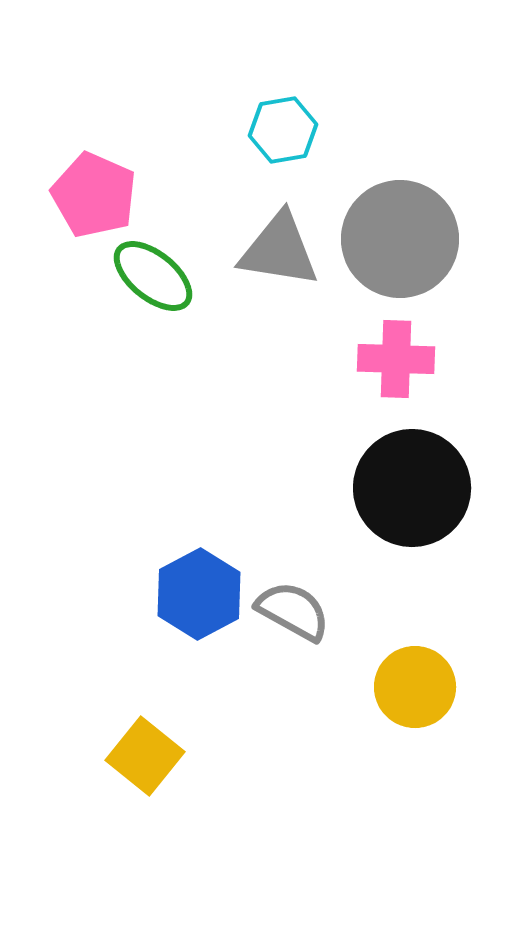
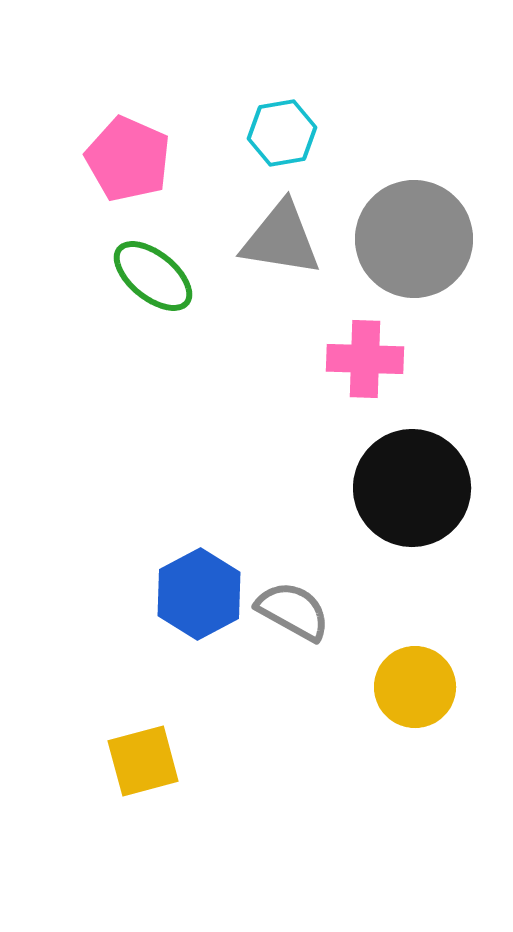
cyan hexagon: moved 1 px left, 3 px down
pink pentagon: moved 34 px right, 36 px up
gray circle: moved 14 px right
gray triangle: moved 2 px right, 11 px up
pink cross: moved 31 px left
yellow square: moved 2 px left, 5 px down; rotated 36 degrees clockwise
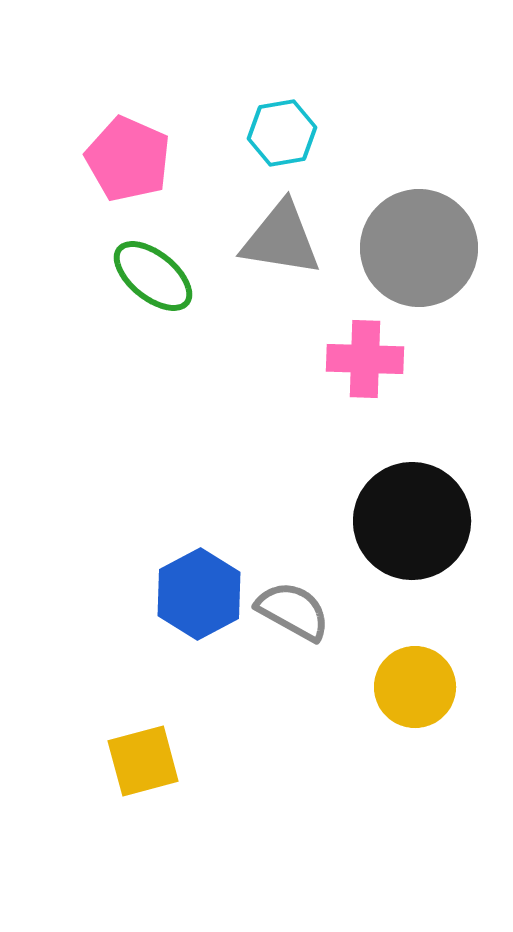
gray circle: moved 5 px right, 9 px down
black circle: moved 33 px down
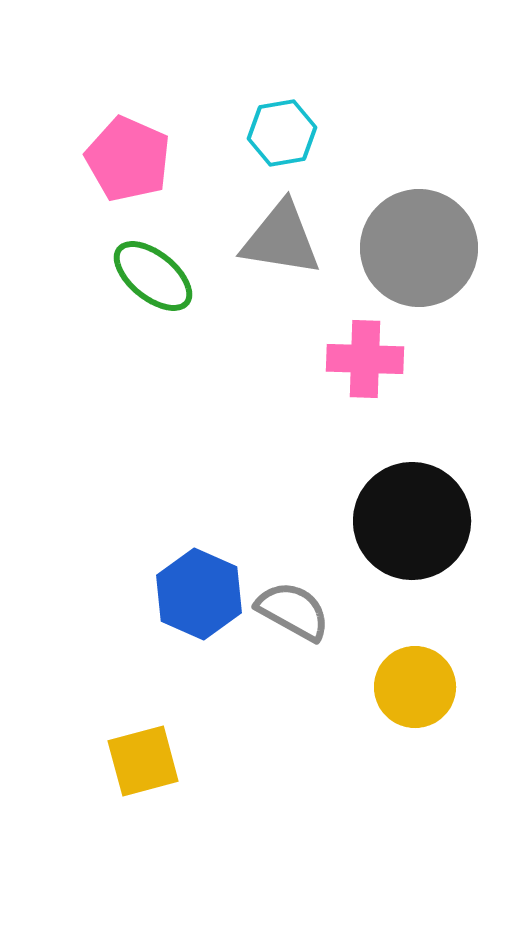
blue hexagon: rotated 8 degrees counterclockwise
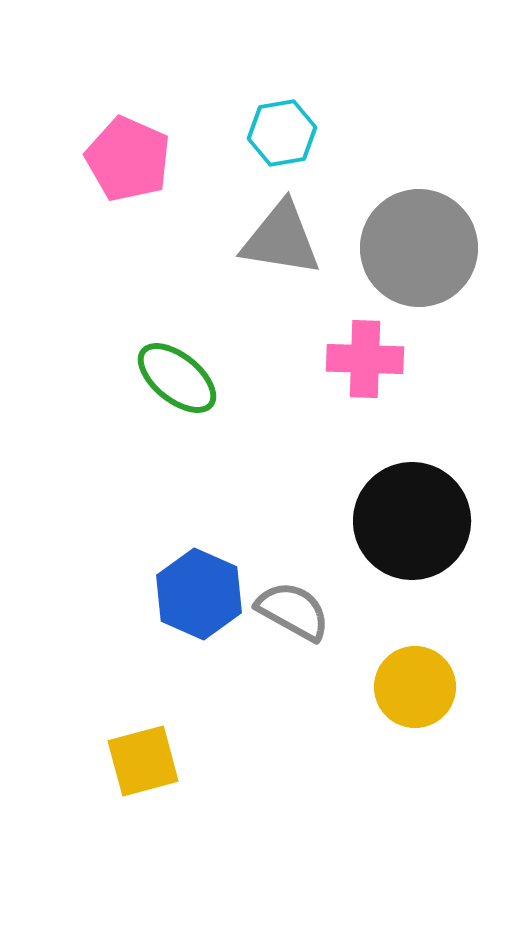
green ellipse: moved 24 px right, 102 px down
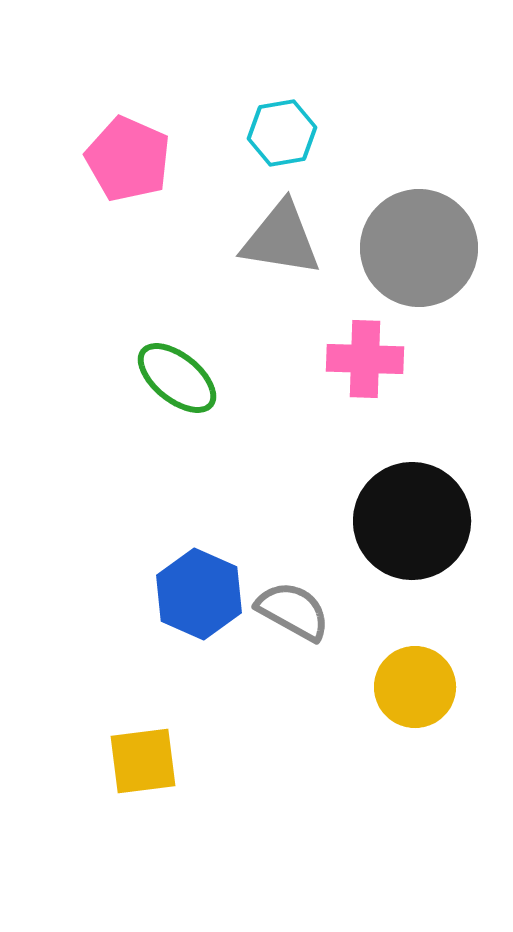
yellow square: rotated 8 degrees clockwise
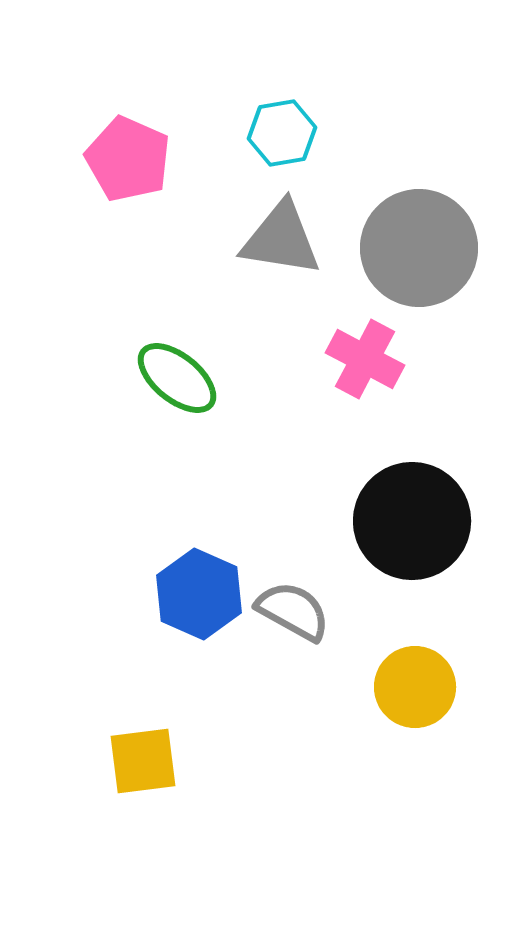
pink cross: rotated 26 degrees clockwise
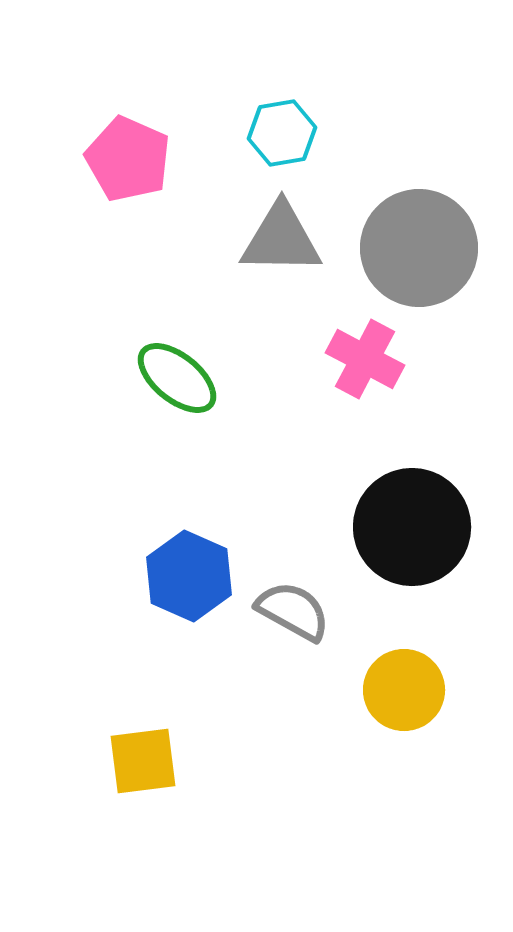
gray triangle: rotated 8 degrees counterclockwise
black circle: moved 6 px down
blue hexagon: moved 10 px left, 18 px up
yellow circle: moved 11 px left, 3 px down
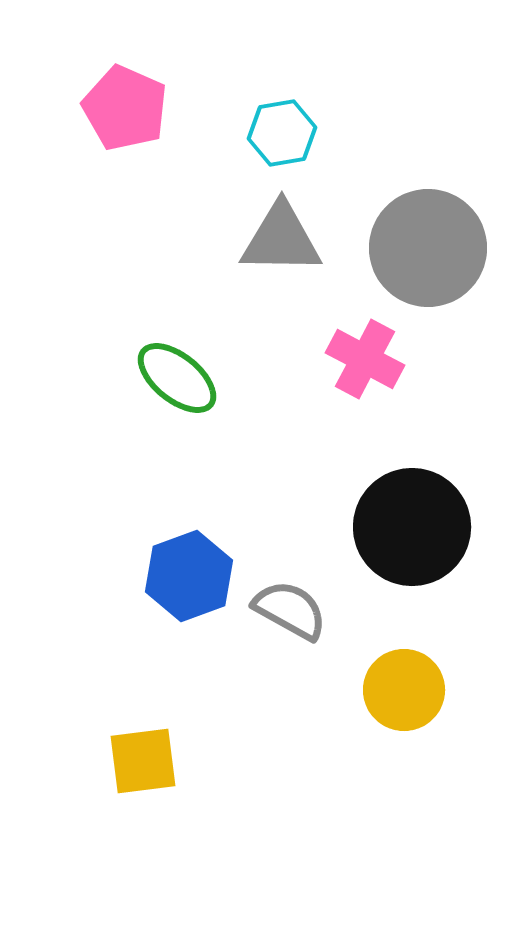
pink pentagon: moved 3 px left, 51 px up
gray circle: moved 9 px right
blue hexagon: rotated 16 degrees clockwise
gray semicircle: moved 3 px left, 1 px up
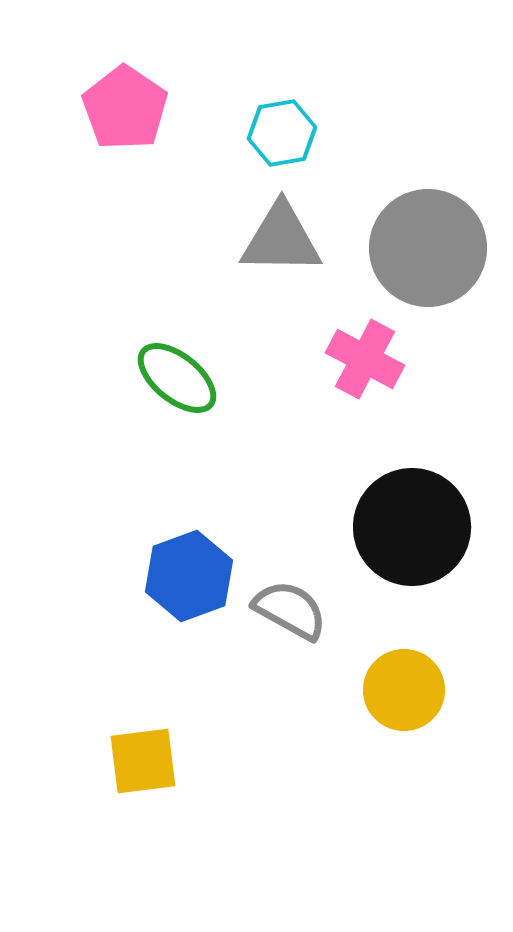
pink pentagon: rotated 10 degrees clockwise
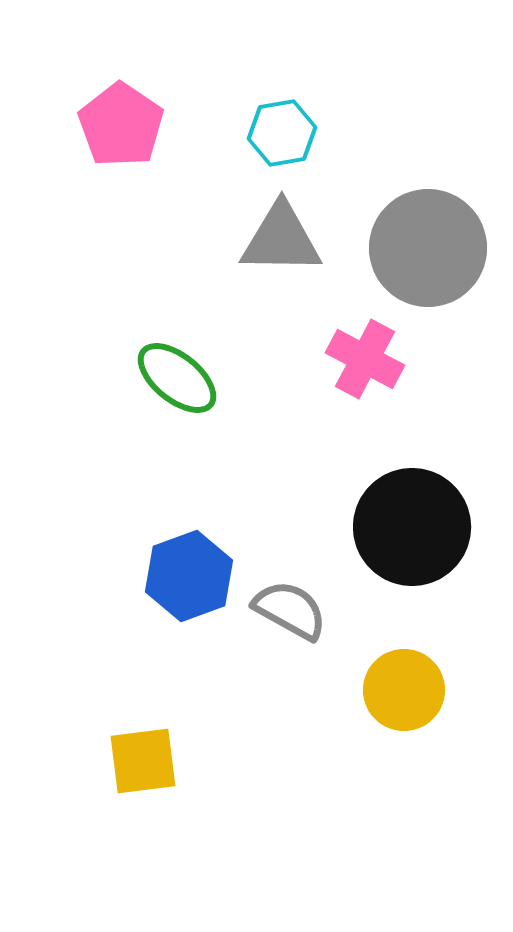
pink pentagon: moved 4 px left, 17 px down
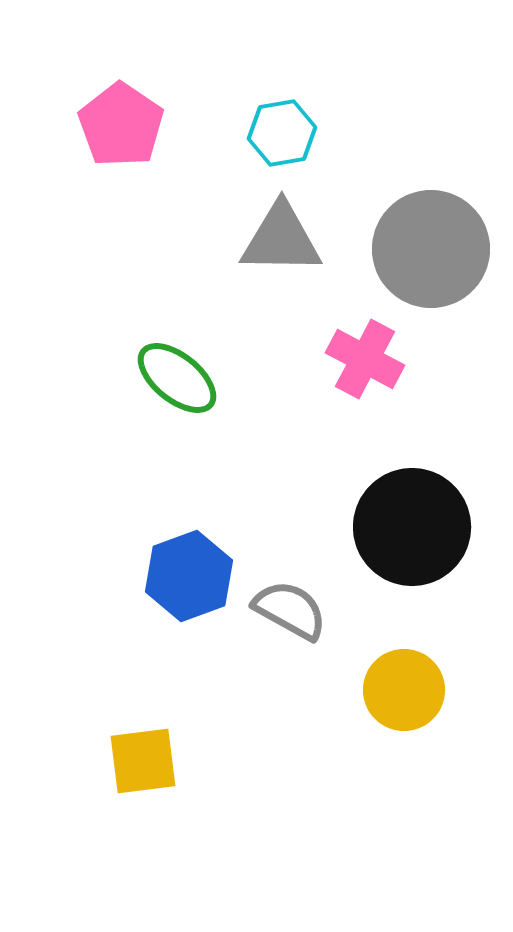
gray circle: moved 3 px right, 1 px down
